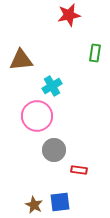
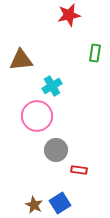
gray circle: moved 2 px right
blue square: moved 1 px down; rotated 25 degrees counterclockwise
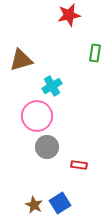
brown triangle: rotated 10 degrees counterclockwise
gray circle: moved 9 px left, 3 px up
red rectangle: moved 5 px up
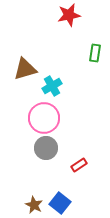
brown triangle: moved 4 px right, 9 px down
pink circle: moved 7 px right, 2 px down
gray circle: moved 1 px left, 1 px down
red rectangle: rotated 42 degrees counterclockwise
blue square: rotated 20 degrees counterclockwise
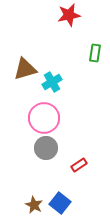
cyan cross: moved 4 px up
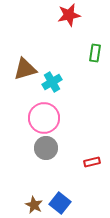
red rectangle: moved 13 px right, 3 px up; rotated 21 degrees clockwise
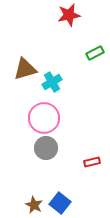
green rectangle: rotated 54 degrees clockwise
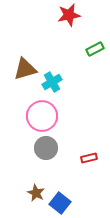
green rectangle: moved 4 px up
pink circle: moved 2 px left, 2 px up
red rectangle: moved 3 px left, 4 px up
brown star: moved 2 px right, 12 px up
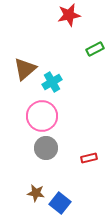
brown triangle: rotated 25 degrees counterclockwise
brown star: rotated 18 degrees counterclockwise
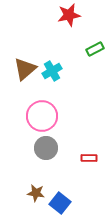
cyan cross: moved 11 px up
red rectangle: rotated 14 degrees clockwise
